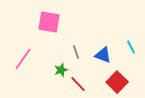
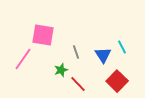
pink square: moved 6 px left, 13 px down
cyan line: moved 9 px left
blue triangle: rotated 36 degrees clockwise
red square: moved 1 px up
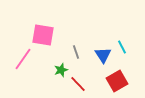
red square: rotated 15 degrees clockwise
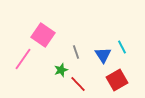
pink square: rotated 25 degrees clockwise
red square: moved 1 px up
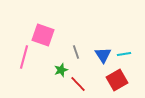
pink square: rotated 15 degrees counterclockwise
cyan line: moved 2 px right, 7 px down; rotated 72 degrees counterclockwise
pink line: moved 1 px right, 2 px up; rotated 20 degrees counterclockwise
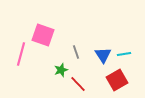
pink line: moved 3 px left, 3 px up
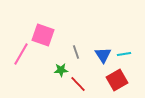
pink line: rotated 15 degrees clockwise
green star: rotated 16 degrees clockwise
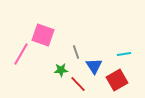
blue triangle: moved 9 px left, 11 px down
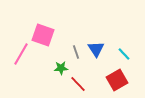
cyan line: rotated 56 degrees clockwise
blue triangle: moved 2 px right, 17 px up
green star: moved 2 px up
